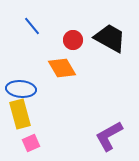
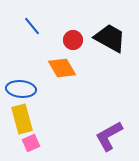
yellow rectangle: moved 2 px right, 5 px down
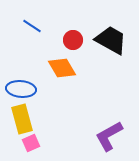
blue line: rotated 18 degrees counterclockwise
black trapezoid: moved 1 px right, 2 px down
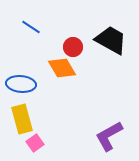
blue line: moved 1 px left, 1 px down
red circle: moved 7 px down
blue ellipse: moved 5 px up
pink square: moved 4 px right; rotated 12 degrees counterclockwise
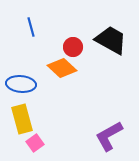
blue line: rotated 42 degrees clockwise
orange diamond: rotated 16 degrees counterclockwise
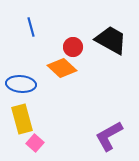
pink square: rotated 12 degrees counterclockwise
